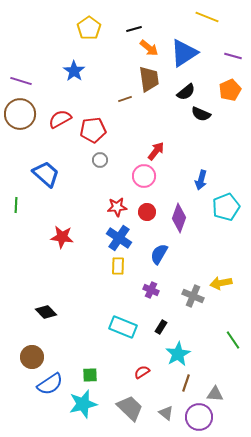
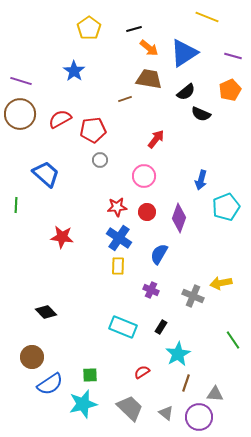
brown trapezoid at (149, 79): rotated 72 degrees counterclockwise
red arrow at (156, 151): moved 12 px up
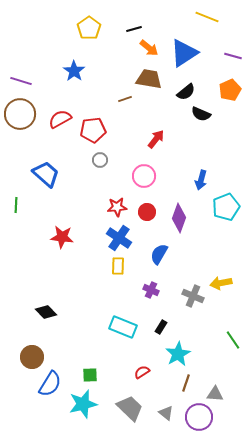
blue semicircle at (50, 384): rotated 24 degrees counterclockwise
